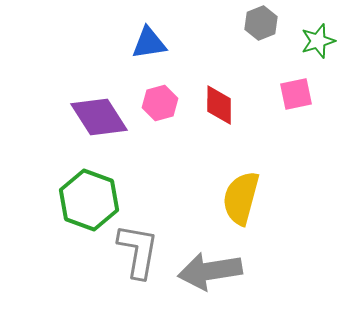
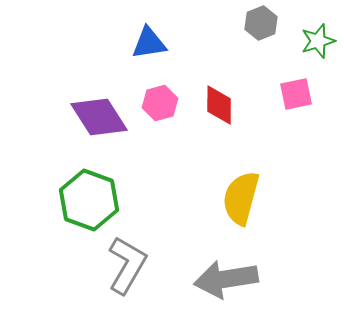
gray L-shape: moved 11 px left, 14 px down; rotated 20 degrees clockwise
gray arrow: moved 16 px right, 8 px down
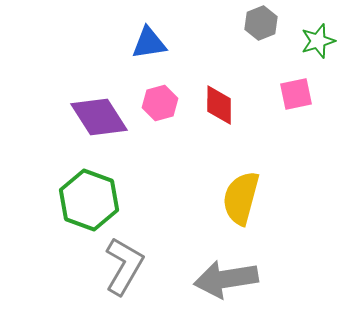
gray L-shape: moved 3 px left, 1 px down
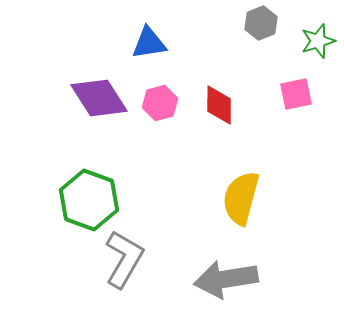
purple diamond: moved 19 px up
gray L-shape: moved 7 px up
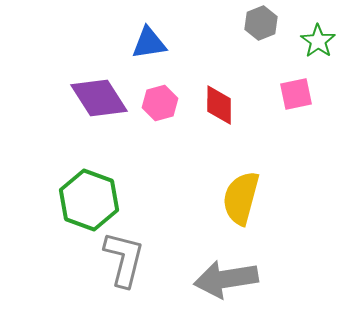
green star: rotated 20 degrees counterclockwise
gray L-shape: rotated 16 degrees counterclockwise
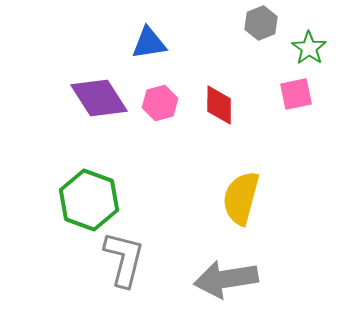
green star: moved 9 px left, 7 px down
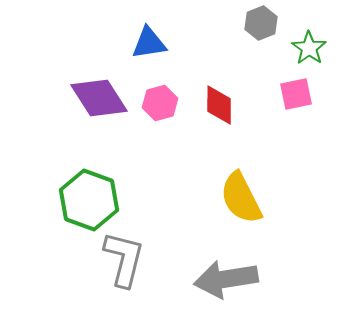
yellow semicircle: rotated 42 degrees counterclockwise
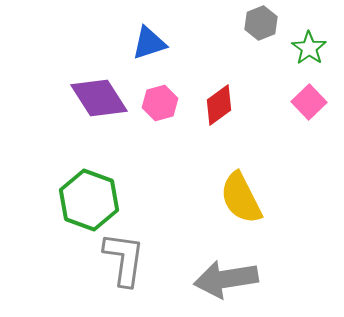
blue triangle: rotated 9 degrees counterclockwise
pink square: moved 13 px right, 8 px down; rotated 32 degrees counterclockwise
red diamond: rotated 54 degrees clockwise
gray L-shape: rotated 6 degrees counterclockwise
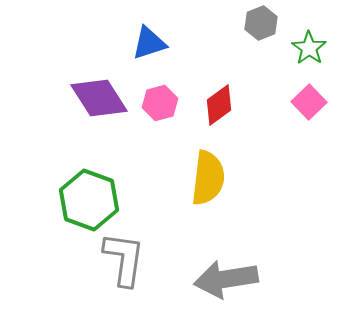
yellow semicircle: moved 33 px left, 20 px up; rotated 146 degrees counterclockwise
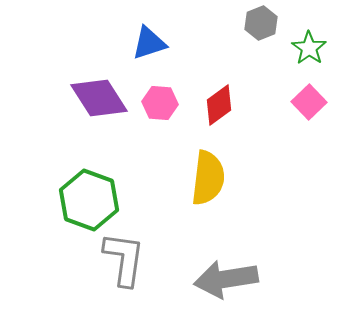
pink hexagon: rotated 20 degrees clockwise
